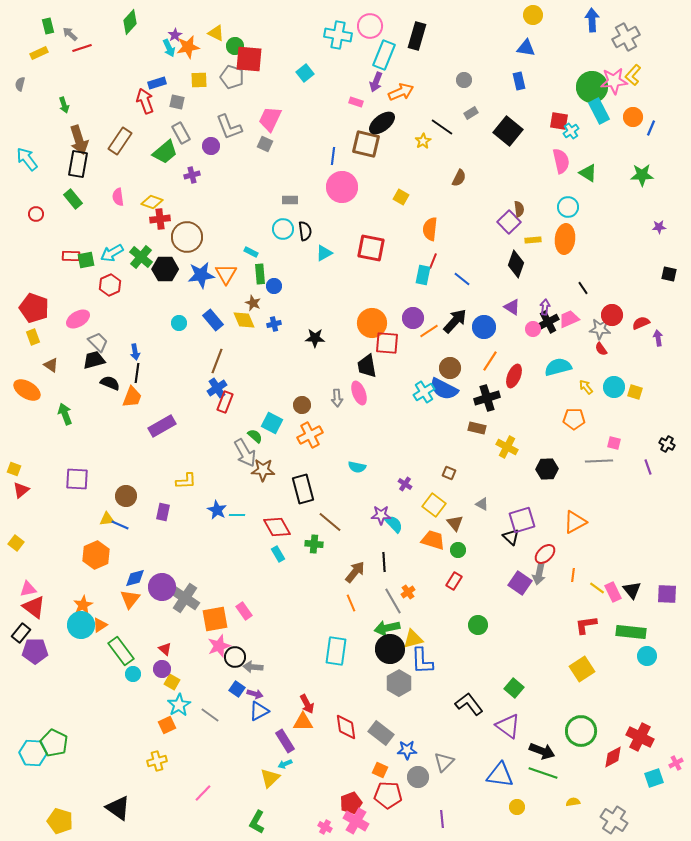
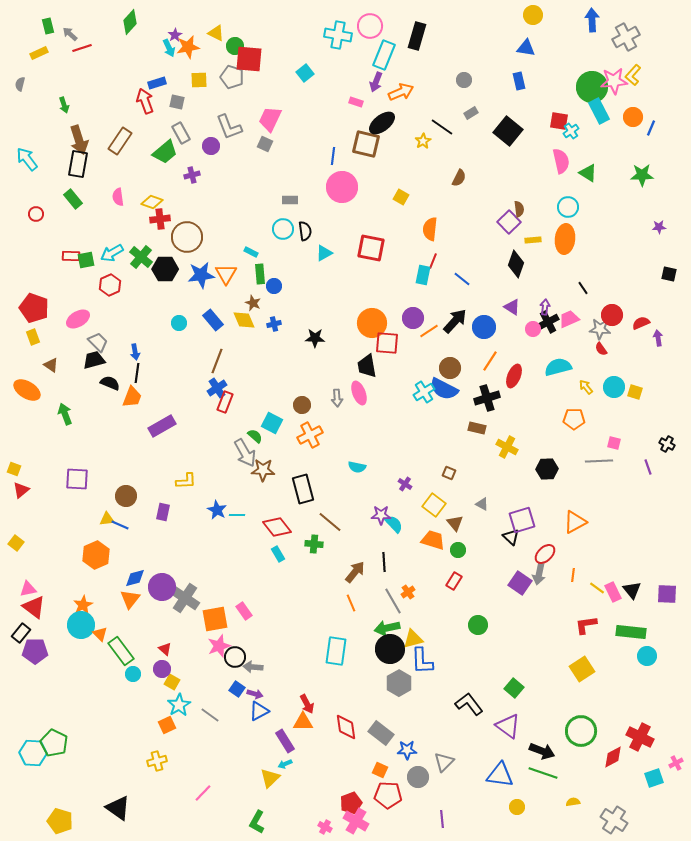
red diamond at (277, 527): rotated 8 degrees counterclockwise
orange triangle at (100, 625): moved 9 px down; rotated 42 degrees counterclockwise
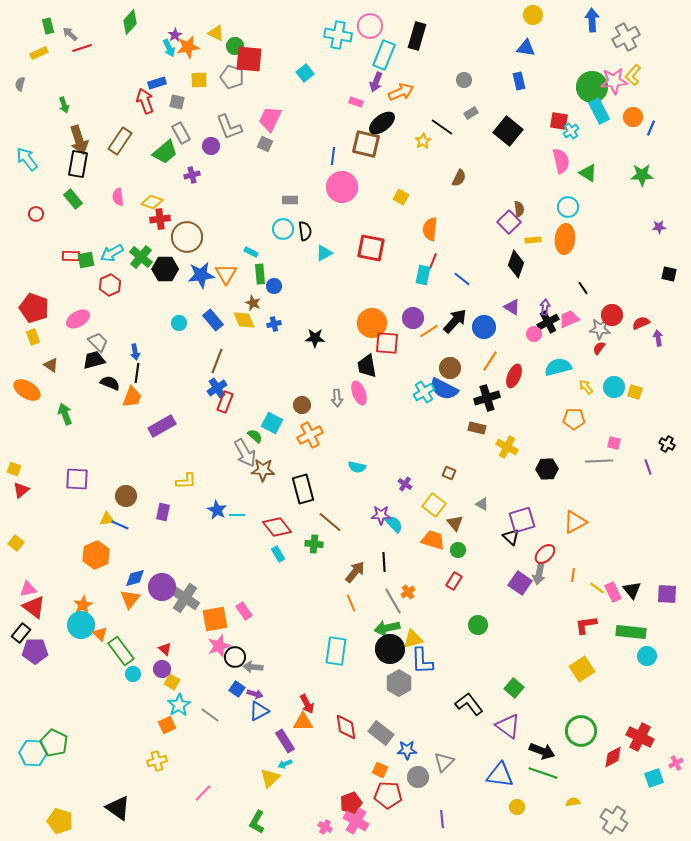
pink circle at (533, 329): moved 1 px right, 5 px down
red semicircle at (601, 349): moved 2 px left, 1 px up; rotated 72 degrees clockwise
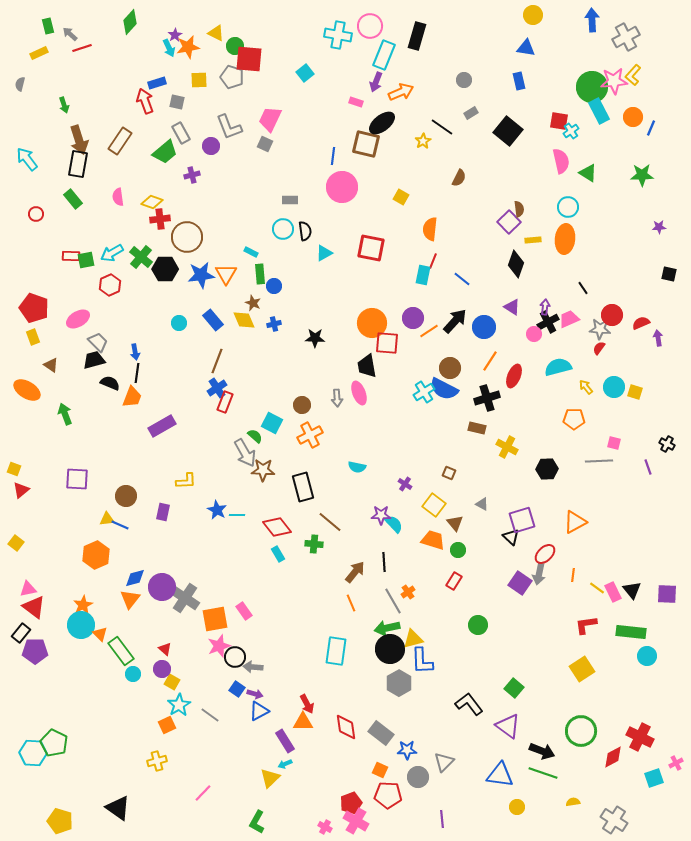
black rectangle at (303, 489): moved 2 px up
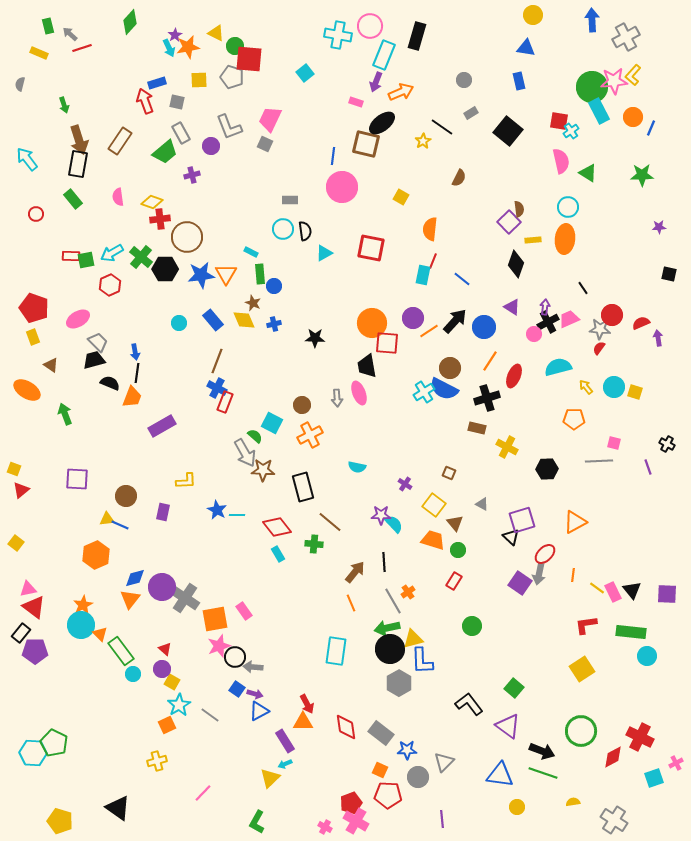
yellow rectangle at (39, 53): rotated 48 degrees clockwise
blue cross at (217, 388): rotated 30 degrees counterclockwise
green circle at (478, 625): moved 6 px left, 1 px down
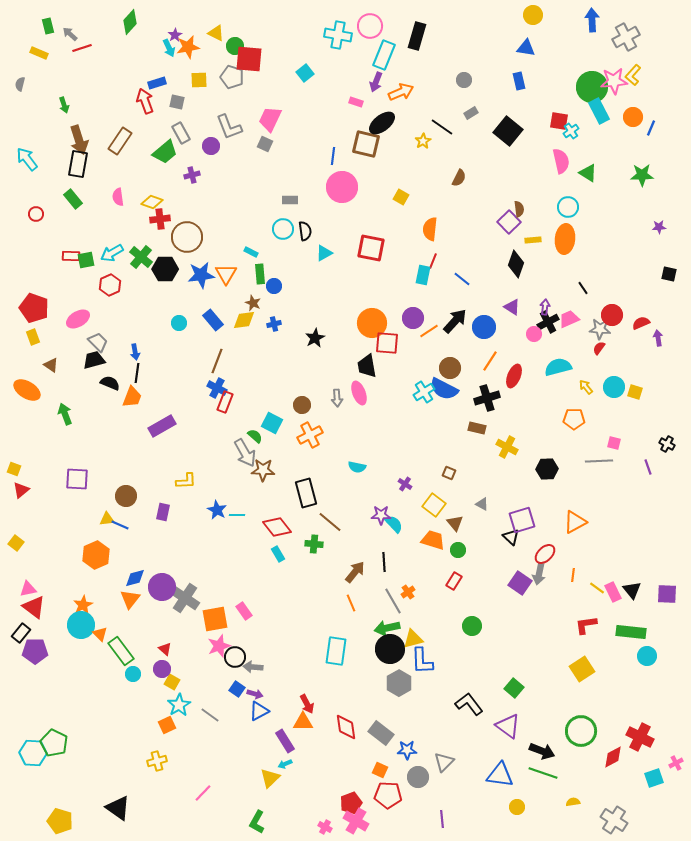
yellow diamond at (244, 320): rotated 75 degrees counterclockwise
black star at (315, 338): rotated 30 degrees counterclockwise
black rectangle at (303, 487): moved 3 px right, 6 px down
